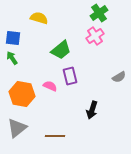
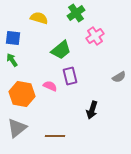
green cross: moved 23 px left
green arrow: moved 2 px down
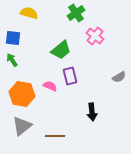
yellow semicircle: moved 10 px left, 5 px up
pink cross: rotated 18 degrees counterclockwise
black arrow: moved 2 px down; rotated 24 degrees counterclockwise
gray triangle: moved 5 px right, 2 px up
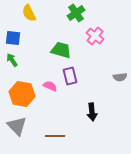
yellow semicircle: rotated 132 degrees counterclockwise
green trapezoid: rotated 125 degrees counterclockwise
gray semicircle: moved 1 px right; rotated 24 degrees clockwise
gray triangle: moved 5 px left; rotated 35 degrees counterclockwise
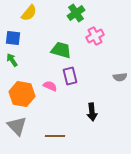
yellow semicircle: rotated 114 degrees counterclockwise
pink cross: rotated 24 degrees clockwise
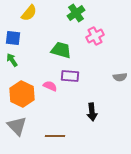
purple rectangle: rotated 72 degrees counterclockwise
orange hexagon: rotated 15 degrees clockwise
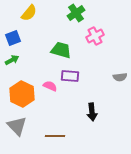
blue square: rotated 28 degrees counterclockwise
green arrow: rotated 96 degrees clockwise
